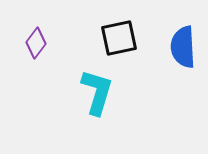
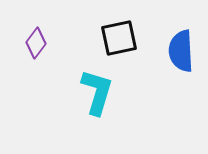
blue semicircle: moved 2 px left, 4 px down
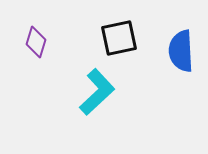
purple diamond: moved 1 px up; rotated 20 degrees counterclockwise
cyan L-shape: rotated 30 degrees clockwise
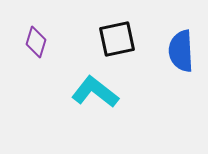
black square: moved 2 px left, 1 px down
cyan L-shape: moved 2 px left; rotated 99 degrees counterclockwise
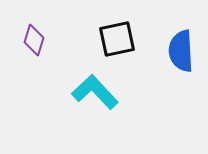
purple diamond: moved 2 px left, 2 px up
cyan L-shape: rotated 9 degrees clockwise
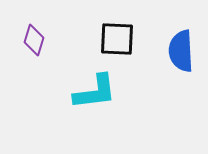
black square: rotated 15 degrees clockwise
cyan L-shape: rotated 126 degrees clockwise
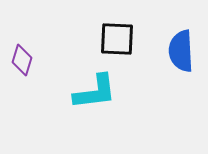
purple diamond: moved 12 px left, 20 px down
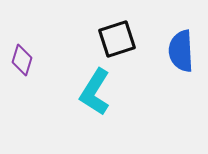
black square: rotated 21 degrees counterclockwise
cyan L-shape: rotated 129 degrees clockwise
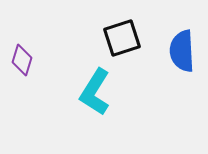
black square: moved 5 px right, 1 px up
blue semicircle: moved 1 px right
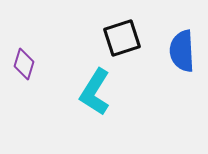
purple diamond: moved 2 px right, 4 px down
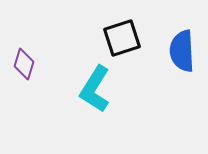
cyan L-shape: moved 3 px up
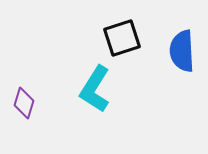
purple diamond: moved 39 px down
